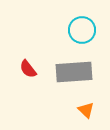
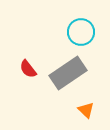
cyan circle: moved 1 px left, 2 px down
gray rectangle: moved 6 px left, 1 px down; rotated 30 degrees counterclockwise
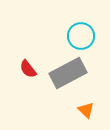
cyan circle: moved 4 px down
gray rectangle: rotated 6 degrees clockwise
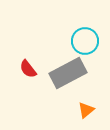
cyan circle: moved 4 px right, 5 px down
orange triangle: rotated 36 degrees clockwise
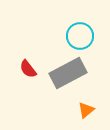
cyan circle: moved 5 px left, 5 px up
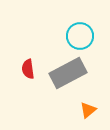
red semicircle: rotated 30 degrees clockwise
orange triangle: moved 2 px right
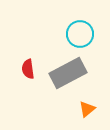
cyan circle: moved 2 px up
orange triangle: moved 1 px left, 1 px up
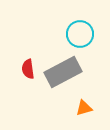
gray rectangle: moved 5 px left, 1 px up
orange triangle: moved 3 px left, 1 px up; rotated 24 degrees clockwise
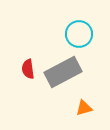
cyan circle: moved 1 px left
